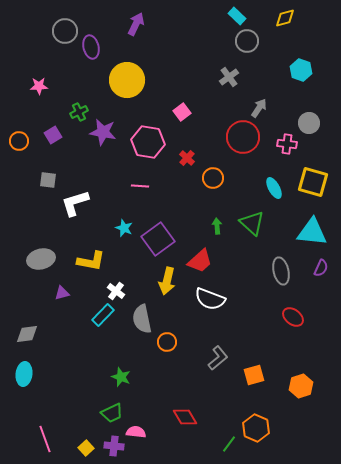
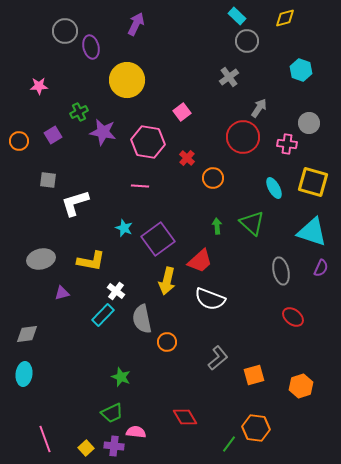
cyan triangle at (312, 232): rotated 12 degrees clockwise
orange hexagon at (256, 428): rotated 16 degrees counterclockwise
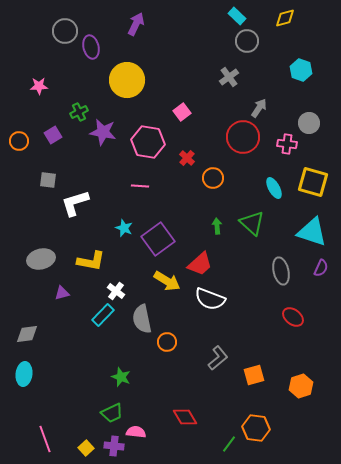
red trapezoid at (200, 261): moved 3 px down
yellow arrow at (167, 281): rotated 72 degrees counterclockwise
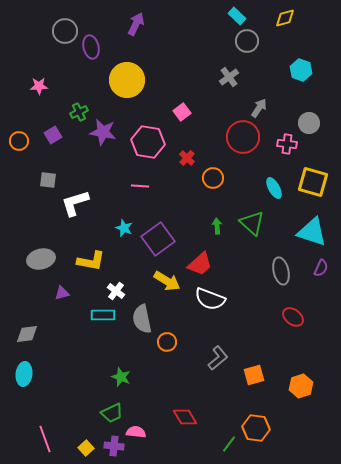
cyan rectangle at (103, 315): rotated 45 degrees clockwise
